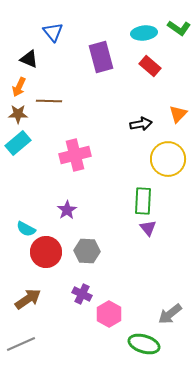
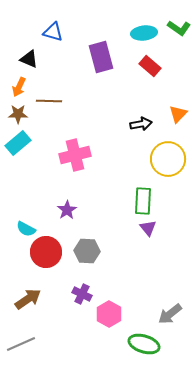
blue triangle: rotated 35 degrees counterclockwise
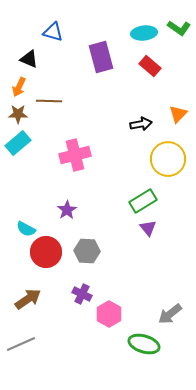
green rectangle: rotated 56 degrees clockwise
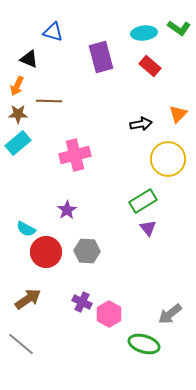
orange arrow: moved 2 px left, 1 px up
purple cross: moved 8 px down
gray line: rotated 64 degrees clockwise
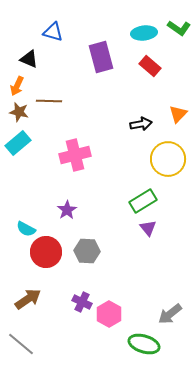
brown star: moved 1 px right, 2 px up; rotated 12 degrees clockwise
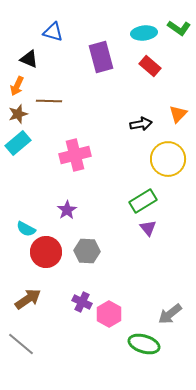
brown star: moved 1 px left, 2 px down; rotated 30 degrees counterclockwise
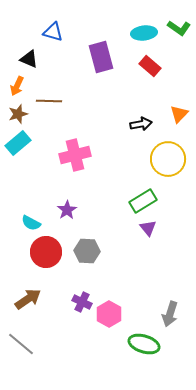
orange triangle: moved 1 px right
cyan semicircle: moved 5 px right, 6 px up
gray arrow: rotated 35 degrees counterclockwise
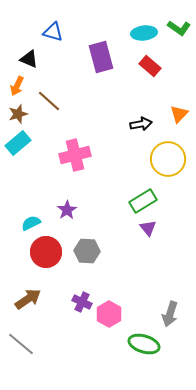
brown line: rotated 40 degrees clockwise
cyan semicircle: rotated 126 degrees clockwise
